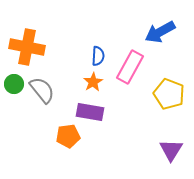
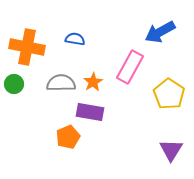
blue semicircle: moved 23 px left, 17 px up; rotated 84 degrees counterclockwise
gray semicircle: moved 19 px right, 7 px up; rotated 52 degrees counterclockwise
yellow pentagon: rotated 12 degrees clockwise
orange pentagon: moved 1 px down; rotated 15 degrees counterclockwise
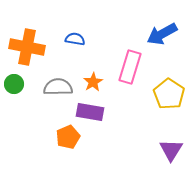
blue arrow: moved 2 px right, 2 px down
pink rectangle: rotated 12 degrees counterclockwise
gray semicircle: moved 3 px left, 4 px down
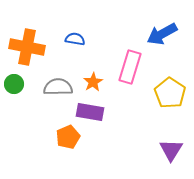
yellow pentagon: moved 1 px right, 1 px up
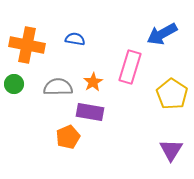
orange cross: moved 2 px up
yellow pentagon: moved 2 px right, 1 px down
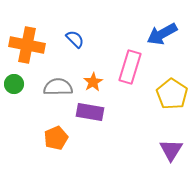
blue semicircle: rotated 36 degrees clockwise
orange pentagon: moved 12 px left, 1 px down
